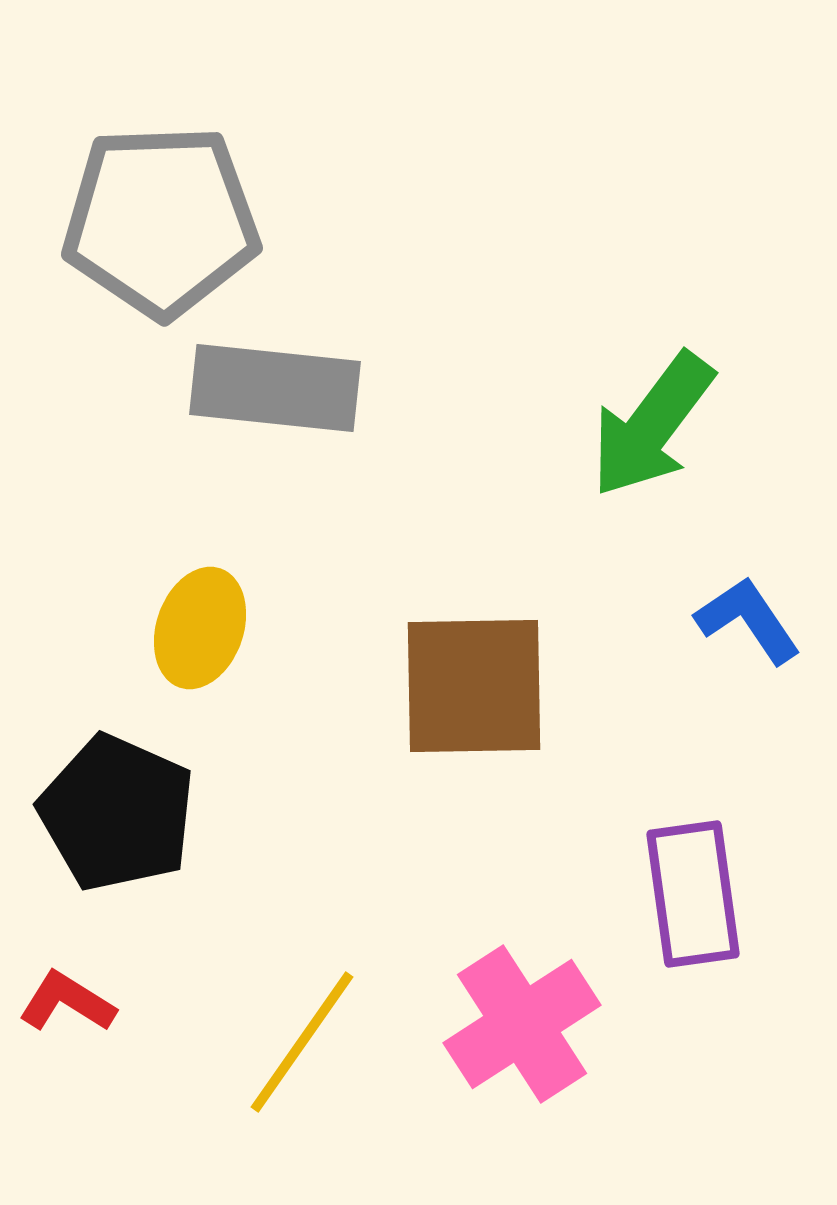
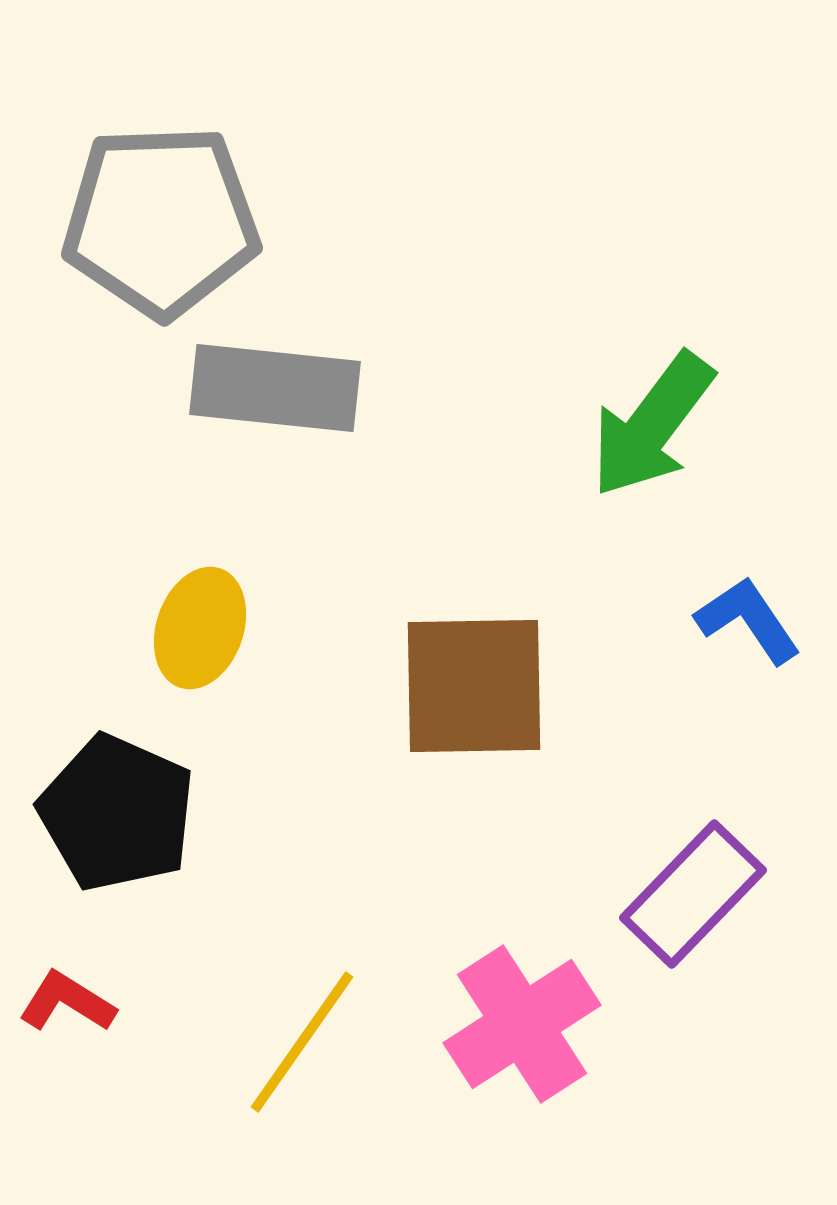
purple rectangle: rotated 52 degrees clockwise
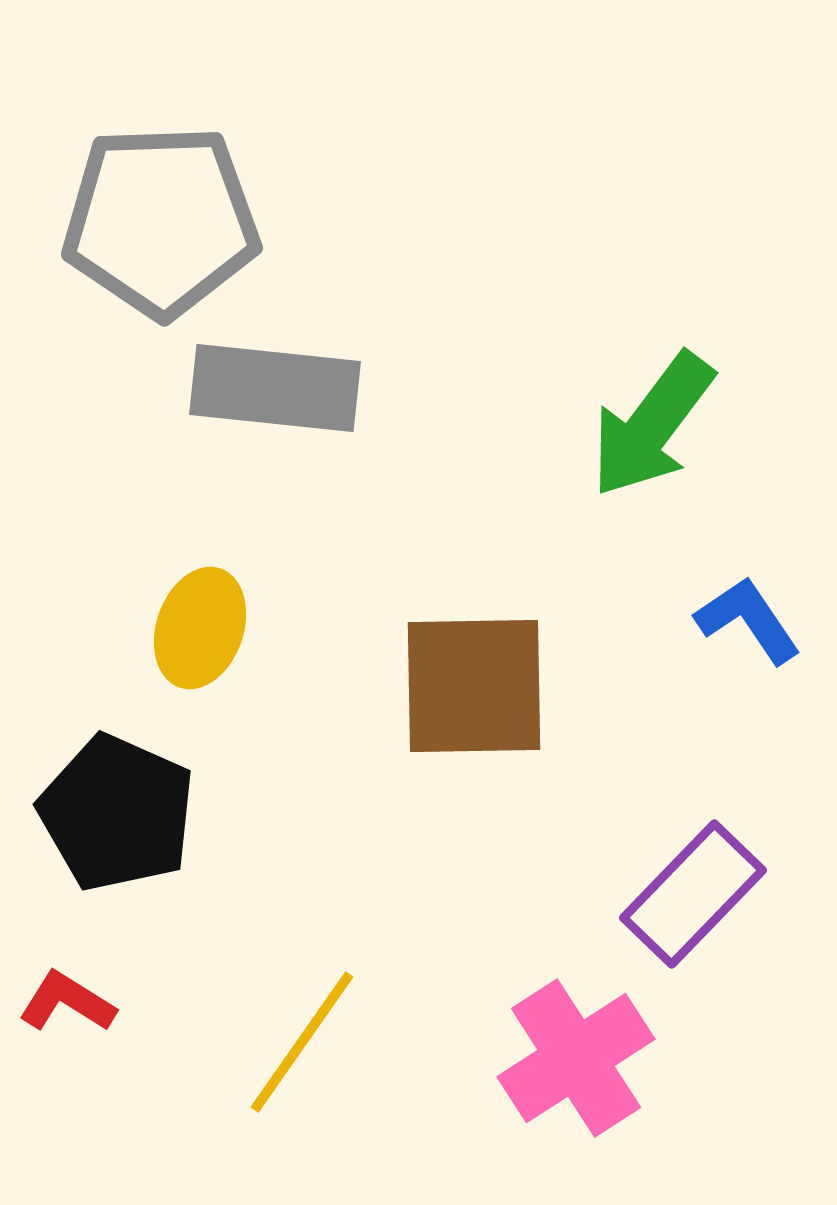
pink cross: moved 54 px right, 34 px down
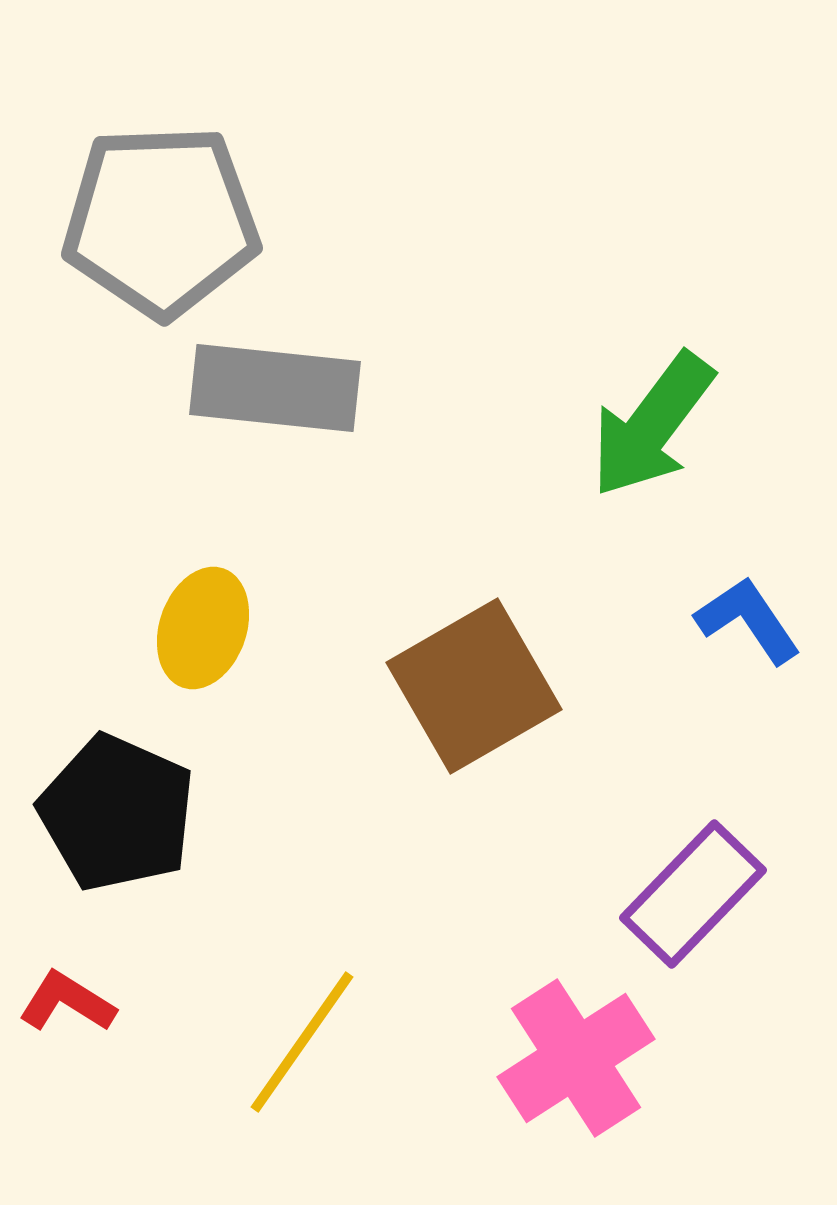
yellow ellipse: moved 3 px right
brown square: rotated 29 degrees counterclockwise
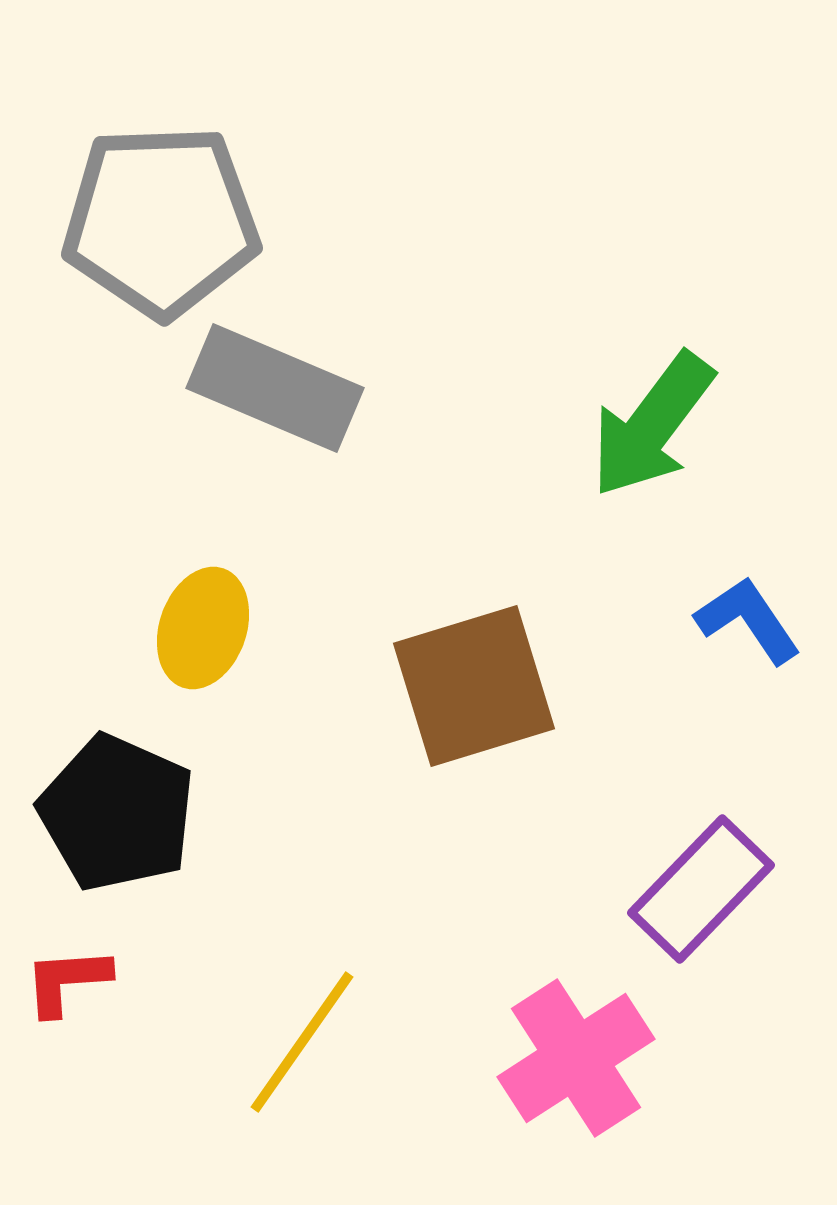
gray rectangle: rotated 17 degrees clockwise
brown square: rotated 13 degrees clockwise
purple rectangle: moved 8 px right, 5 px up
red L-shape: moved 21 px up; rotated 36 degrees counterclockwise
